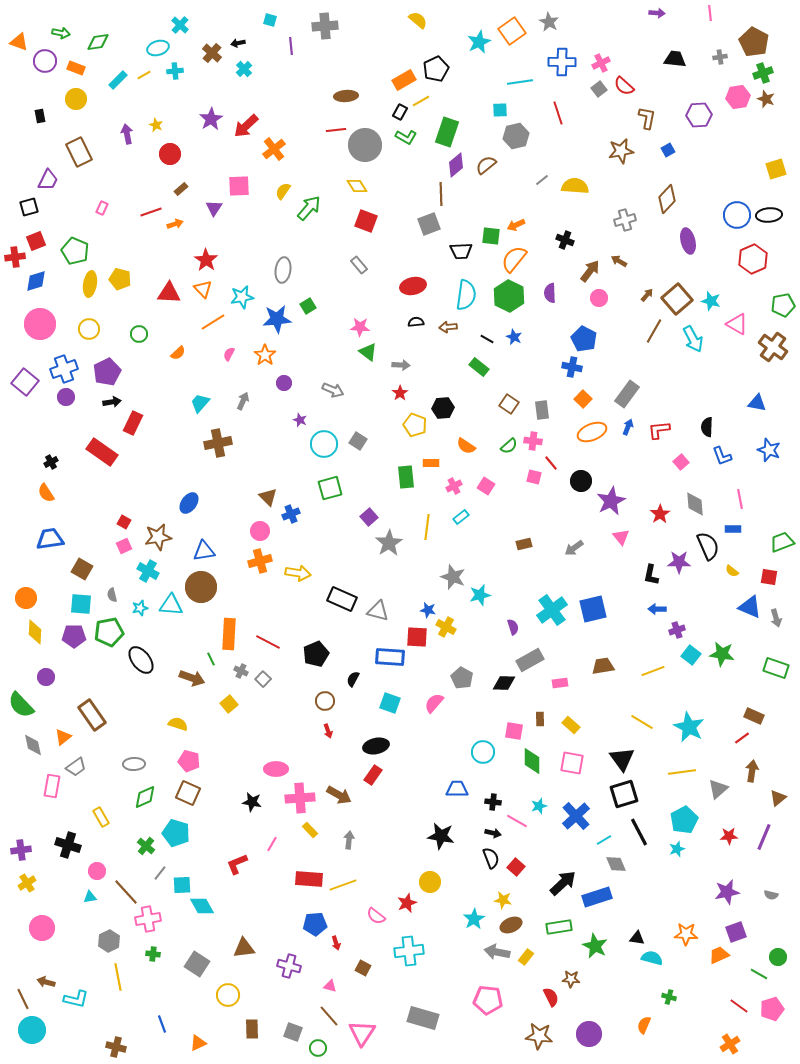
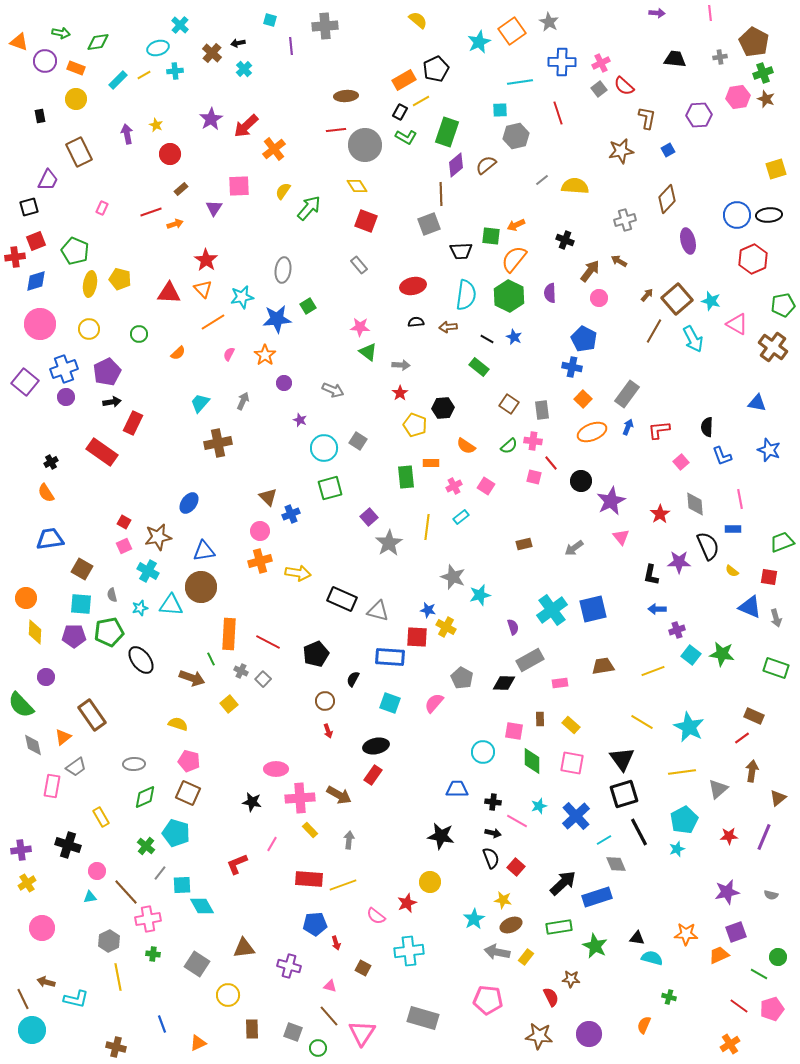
cyan circle at (324, 444): moved 4 px down
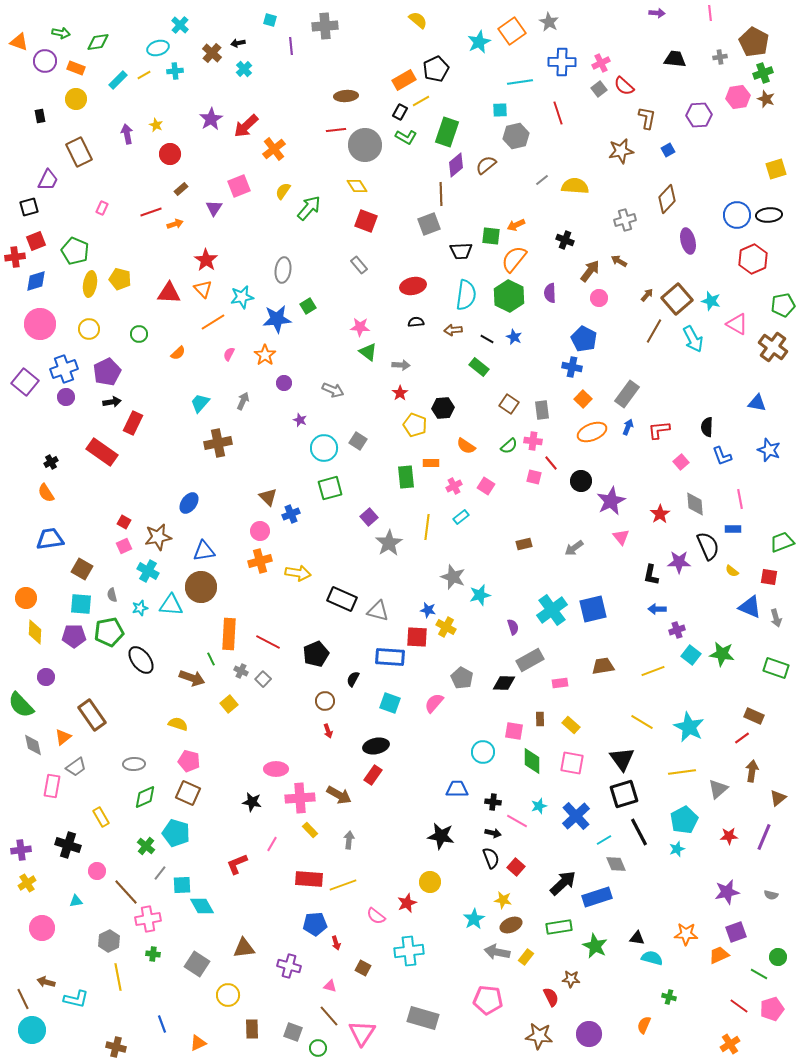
pink square at (239, 186): rotated 20 degrees counterclockwise
brown arrow at (448, 327): moved 5 px right, 3 px down
cyan triangle at (90, 897): moved 14 px left, 4 px down
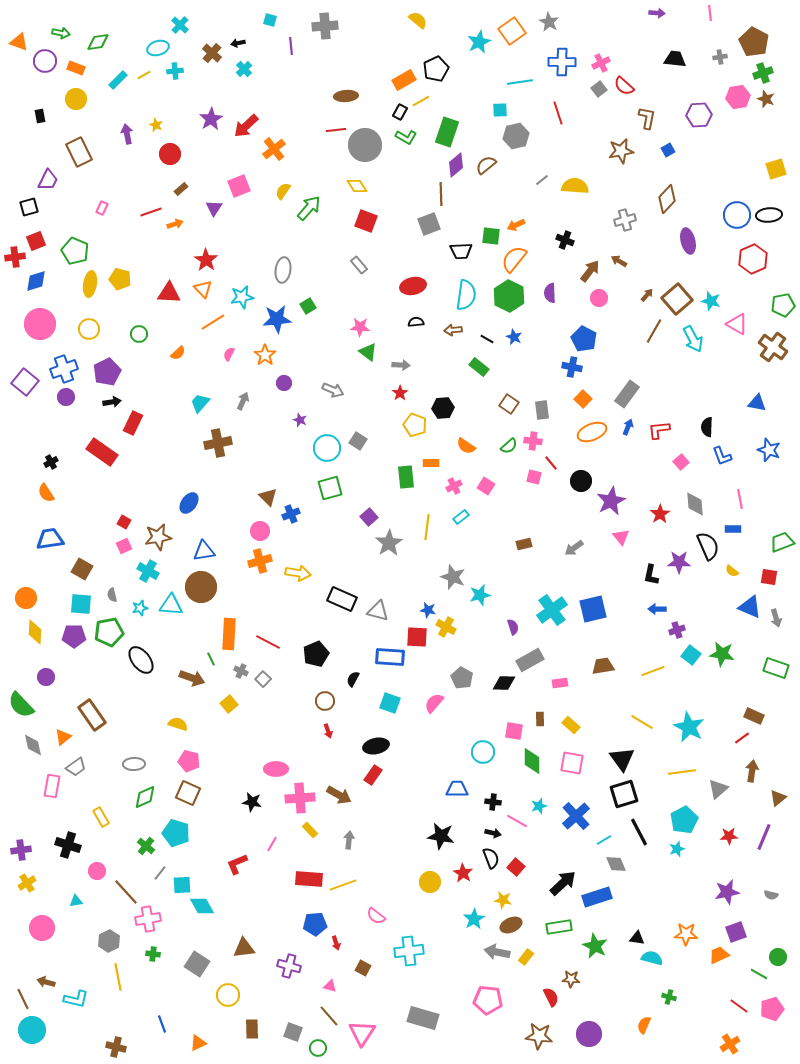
cyan circle at (324, 448): moved 3 px right
red star at (407, 903): moved 56 px right, 30 px up; rotated 18 degrees counterclockwise
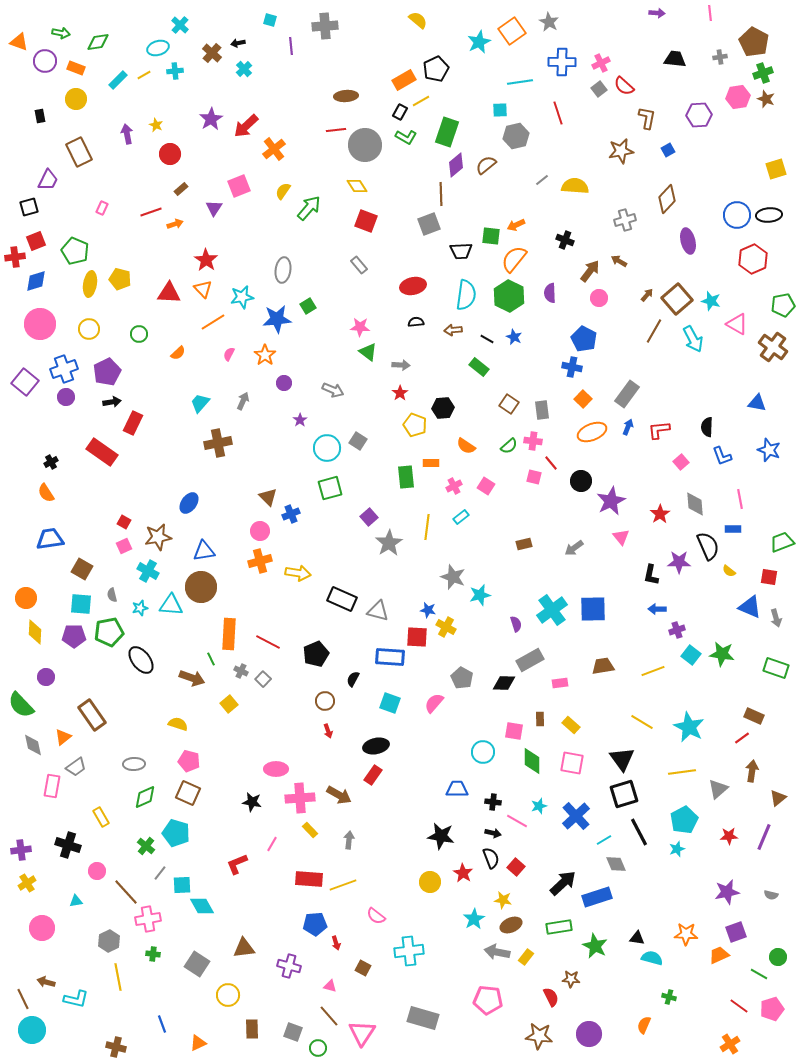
purple star at (300, 420): rotated 16 degrees clockwise
yellow semicircle at (732, 571): moved 3 px left
blue square at (593, 609): rotated 12 degrees clockwise
purple semicircle at (513, 627): moved 3 px right, 3 px up
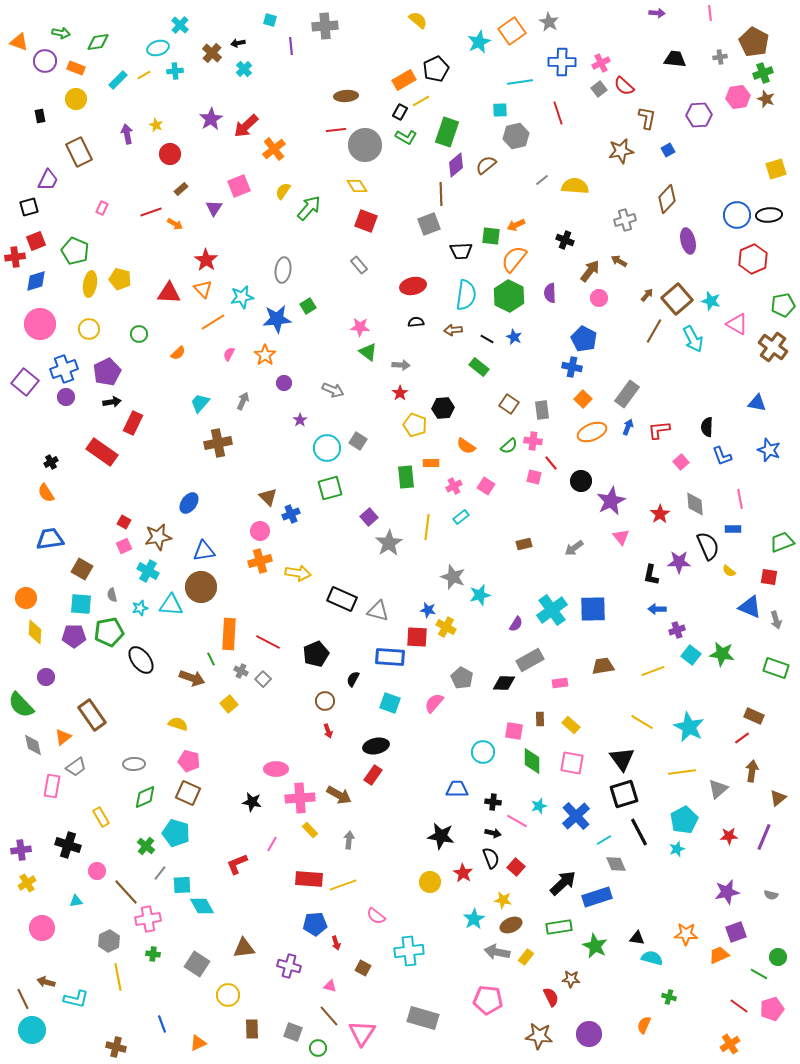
orange arrow at (175, 224): rotated 49 degrees clockwise
gray arrow at (776, 618): moved 2 px down
purple semicircle at (516, 624): rotated 49 degrees clockwise
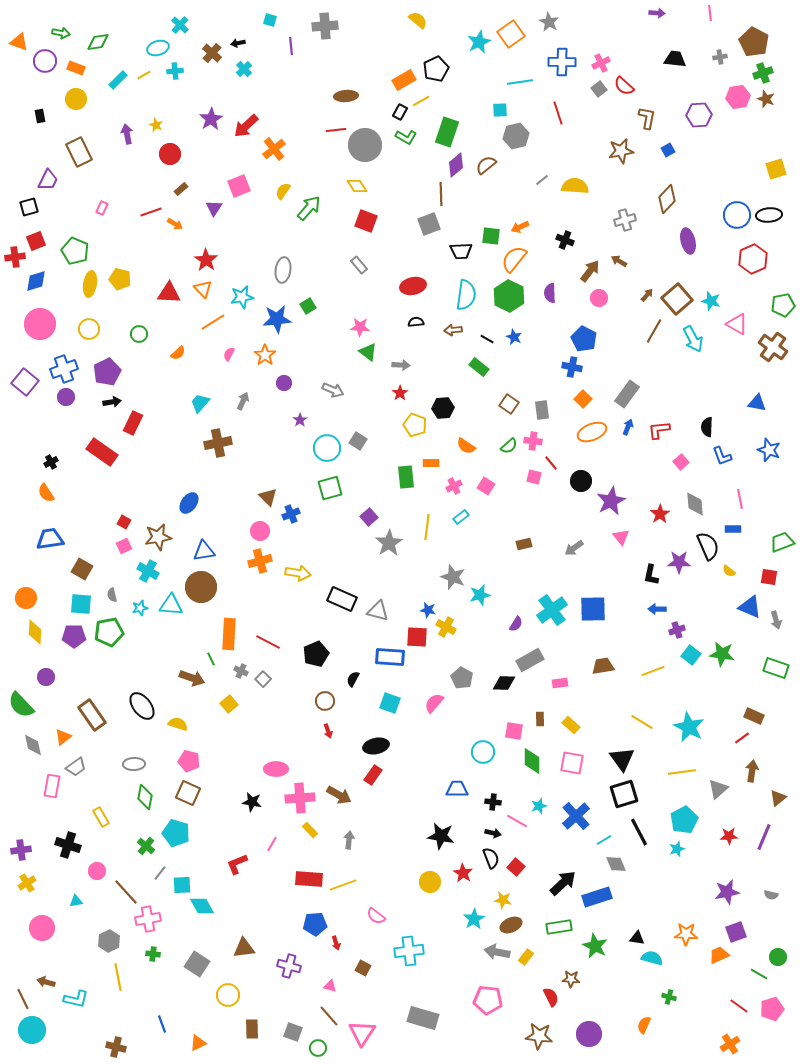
orange square at (512, 31): moved 1 px left, 3 px down
orange arrow at (516, 225): moved 4 px right, 2 px down
black ellipse at (141, 660): moved 1 px right, 46 px down
green diamond at (145, 797): rotated 55 degrees counterclockwise
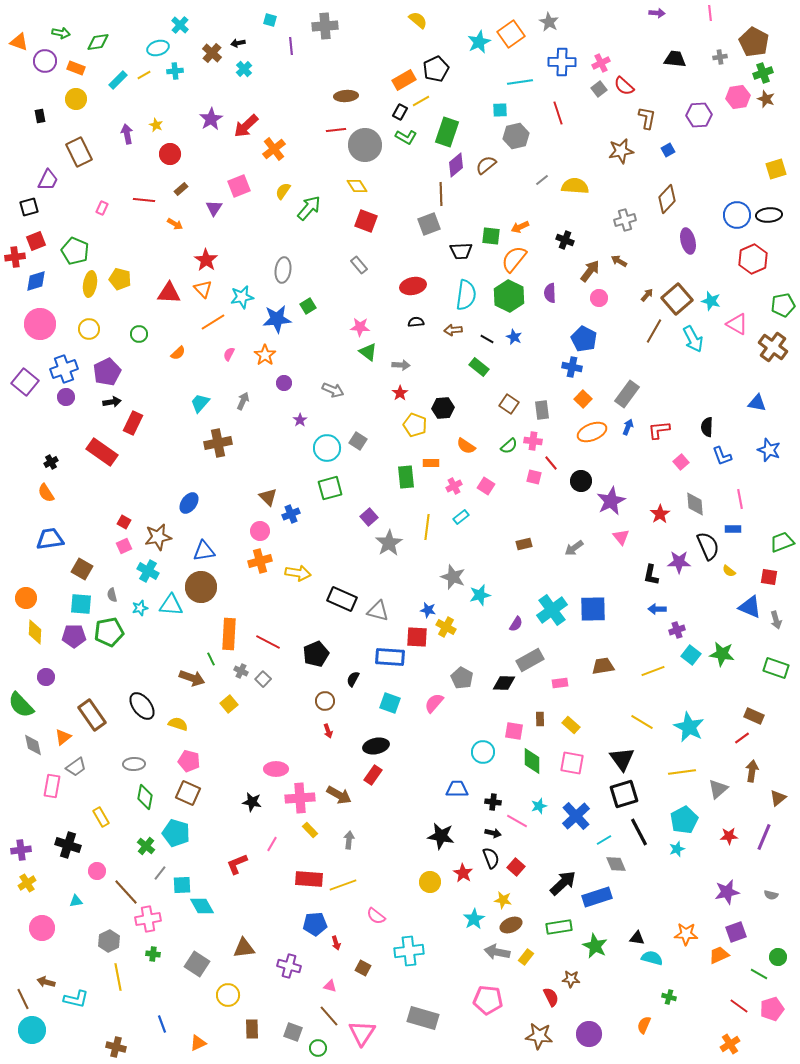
red line at (151, 212): moved 7 px left, 12 px up; rotated 25 degrees clockwise
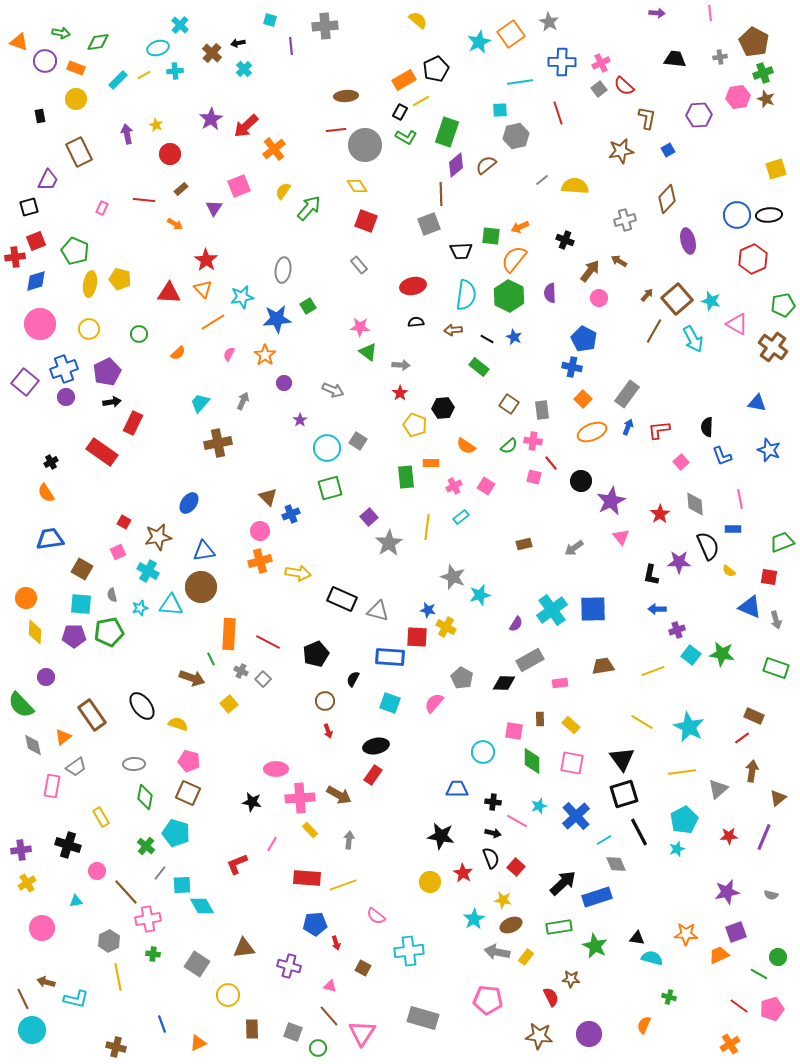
pink square at (124, 546): moved 6 px left, 6 px down
red rectangle at (309, 879): moved 2 px left, 1 px up
